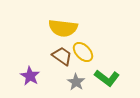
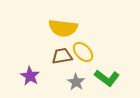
brown trapezoid: rotated 45 degrees counterclockwise
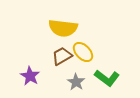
brown trapezoid: rotated 20 degrees counterclockwise
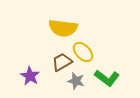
brown trapezoid: moved 6 px down
gray star: moved 1 px up; rotated 18 degrees counterclockwise
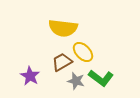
green L-shape: moved 6 px left
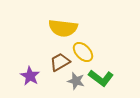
brown trapezoid: moved 2 px left
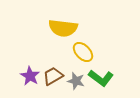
brown trapezoid: moved 7 px left, 14 px down
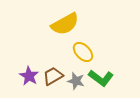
yellow semicircle: moved 2 px right, 4 px up; rotated 36 degrees counterclockwise
purple star: moved 1 px left
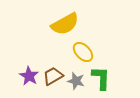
green L-shape: rotated 125 degrees counterclockwise
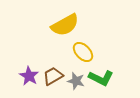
yellow semicircle: moved 1 px down
green L-shape: rotated 115 degrees clockwise
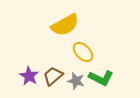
brown trapezoid: rotated 10 degrees counterclockwise
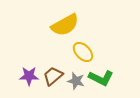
purple star: rotated 30 degrees counterclockwise
